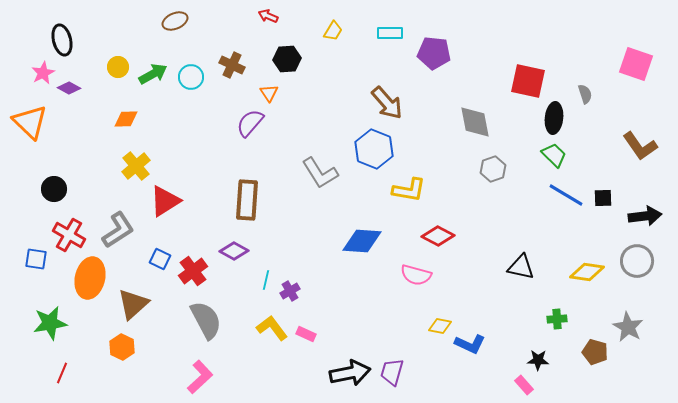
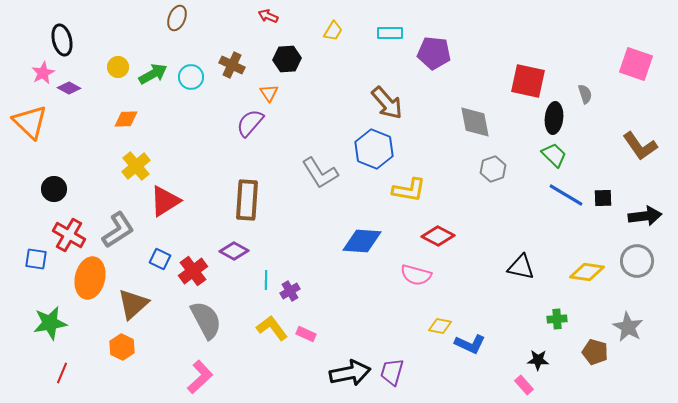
brown ellipse at (175, 21): moved 2 px right, 3 px up; rotated 45 degrees counterclockwise
cyan line at (266, 280): rotated 12 degrees counterclockwise
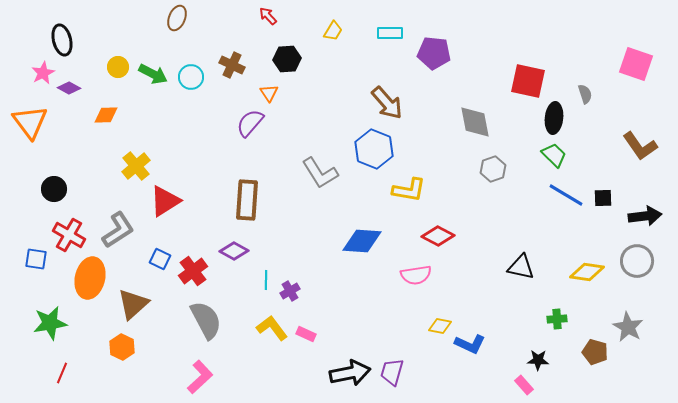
red arrow at (268, 16): rotated 24 degrees clockwise
green arrow at (153, 74): rotated 56 degrees clockwise
orange diamond at (126, 119): moved 20 px left, 4 px up
orange triangle at (30, 122): rotated 9 degrees clockwise
pink semicircle at (416, 275): rotated 24 degrees counterclockwise
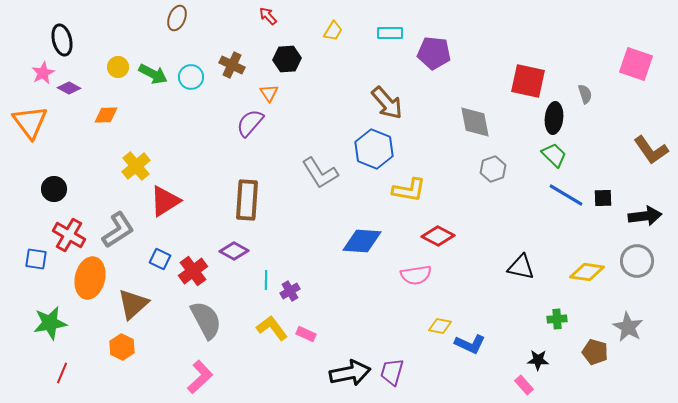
brown L-shape at (640, 146): moved 11 px right, 4 px down
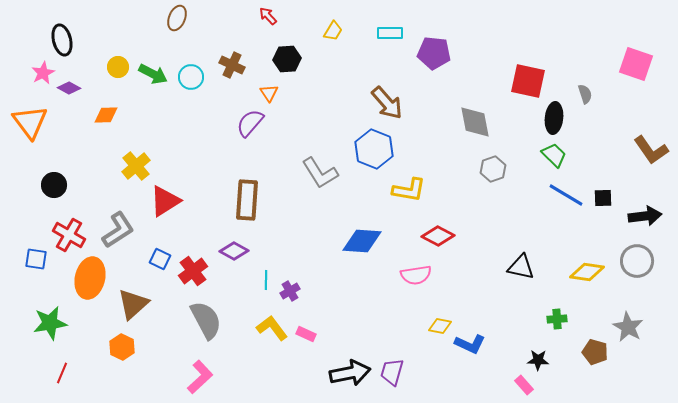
black circle at (54, 189): moved 4 px up
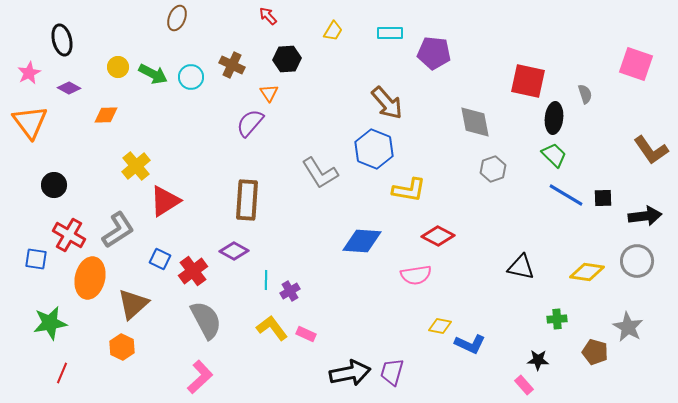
pink star at (43, 73): moved 14 px left
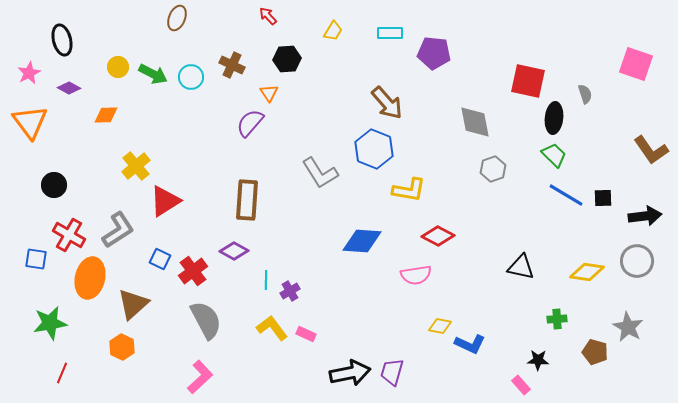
pink rectangle at (524, 385): moved 3 px left
